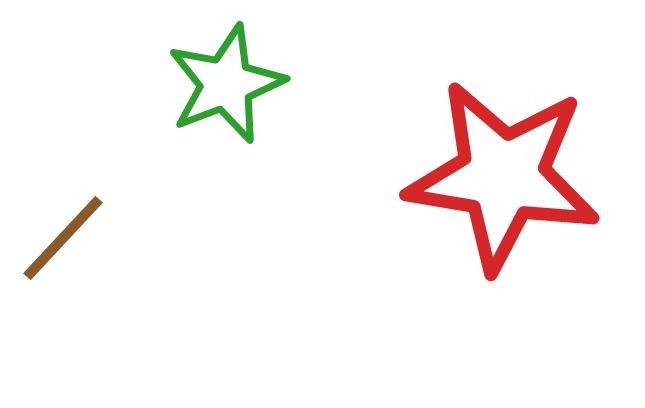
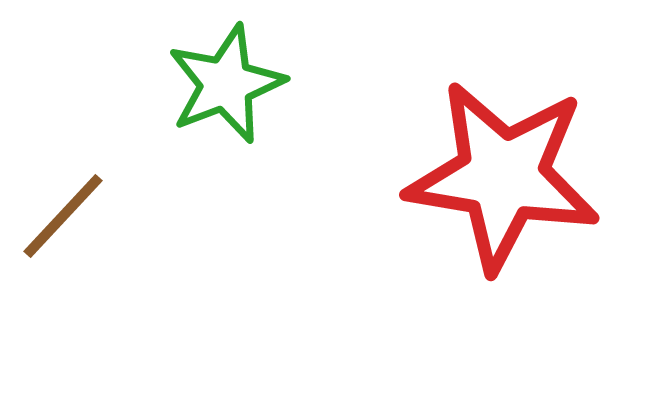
brown line: moved 22 px up
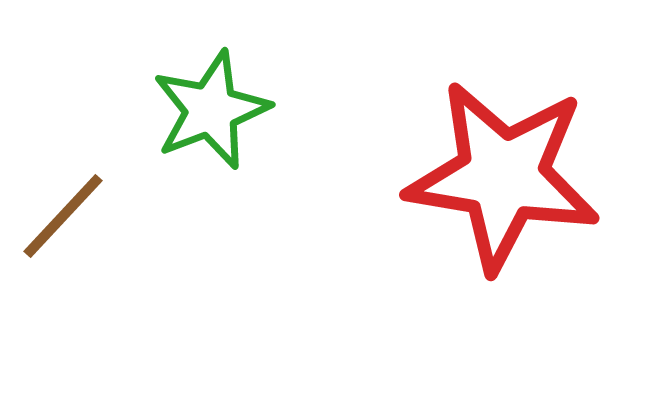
green star: moved 15 px left, 26 px down
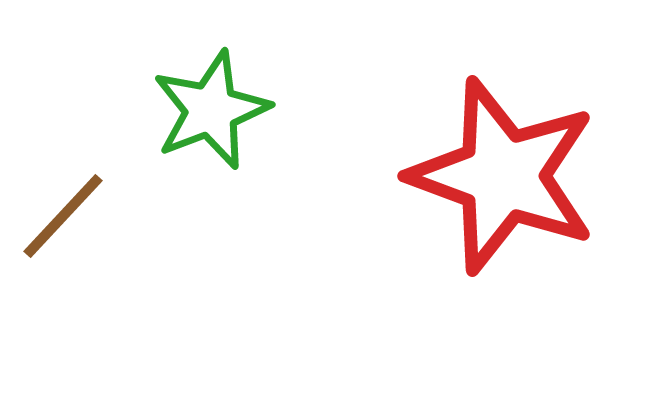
red star: rotated 11 degrees clockwise
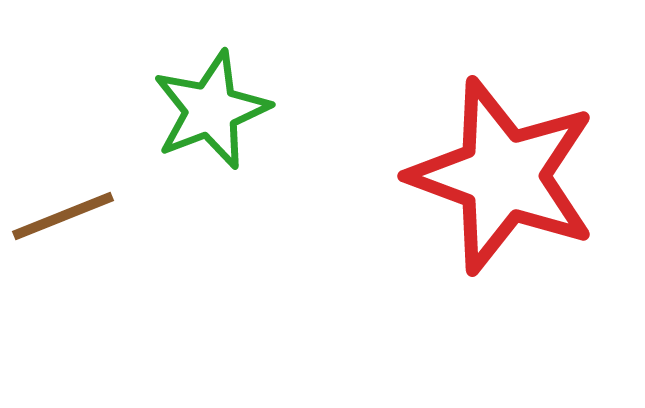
brown line: rotated 25 degrees clockwise
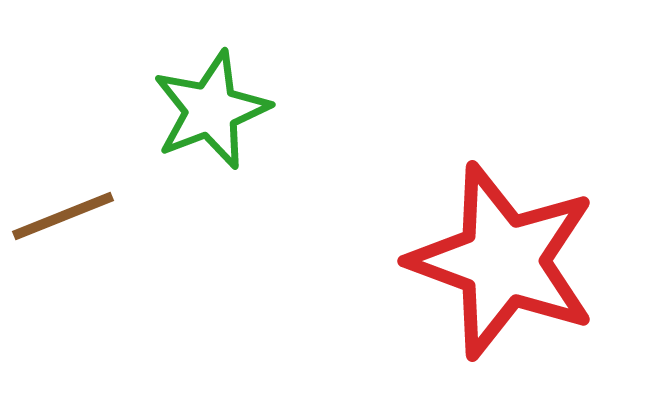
red star: moved 85 px down
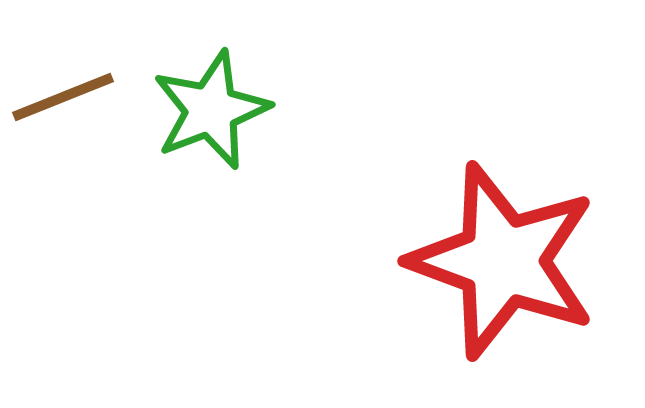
brown line: moved 119 px up
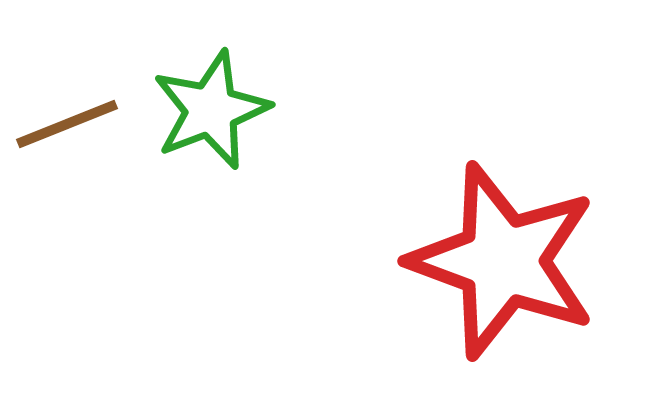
brown line: moved 4 px right, 27 px down
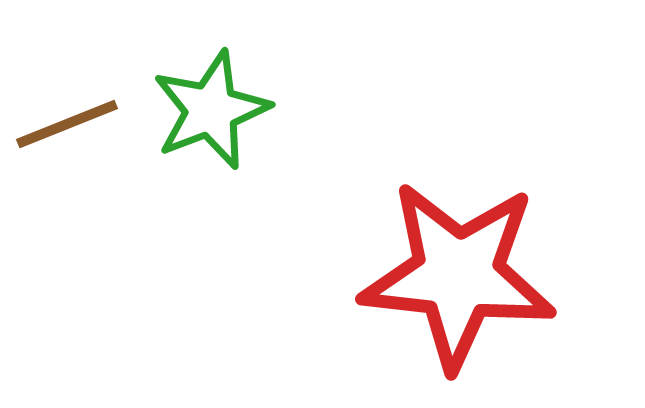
red star: moved 45 px left, 14 px down; rotated 14 degrees counterclockwise
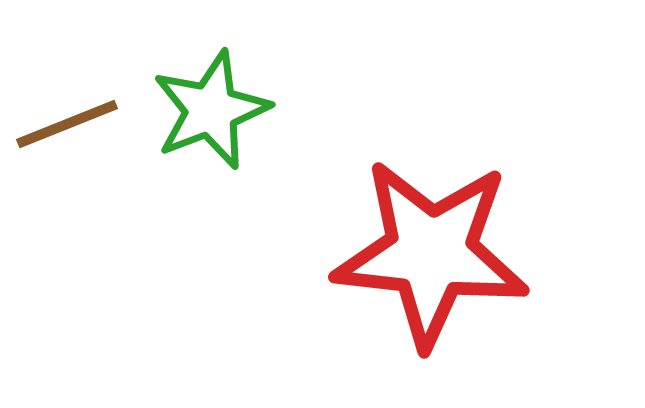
red star: moved 27 px left, 22 px up
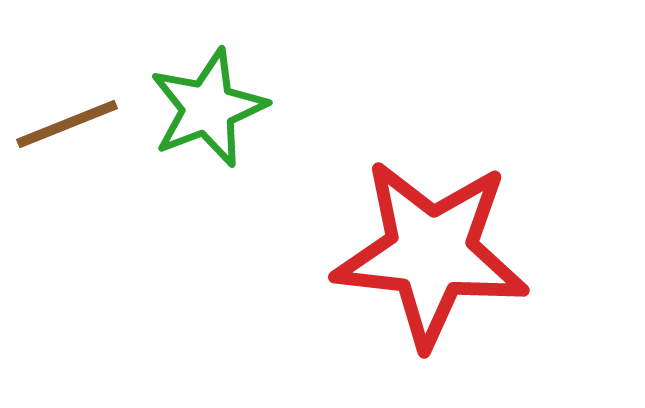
green star: moved 3 px left, 2 px up
